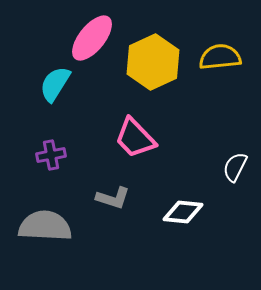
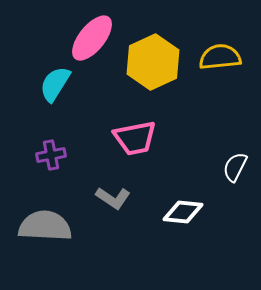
pink trapezoid: rotated 57 degrees counterclockwise
gray L-shape: rotated 16 degrees clockwise
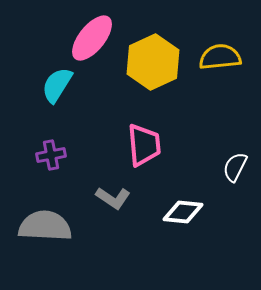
cyan semicircle: moved 2 px right, 1 px down
pink trapezoid: moved 9 px right, 7 px down; rotated 84 degrees counterclockwise
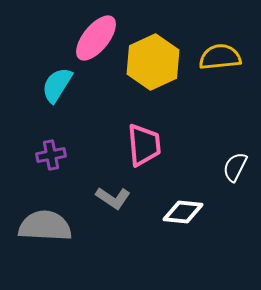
pink ellipse: moved 4 px right
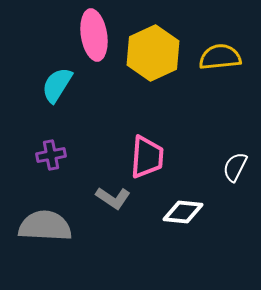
pink ellipse: moved 2 px left, 3 px up; rotated 48 degrees counterclockwise
yellow hexagon: moved 9 px up
pink trapezoid: moved 3 px right, 12 px down; rotated 9 degrees clockwise
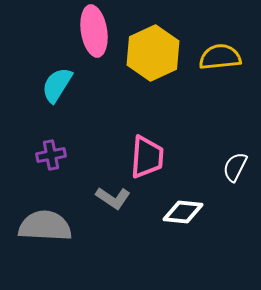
pink ellipse: moved 4 px up
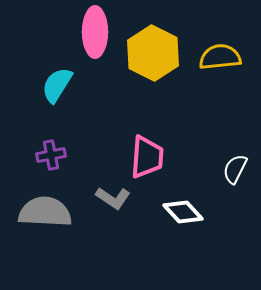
pink ellipse: moved 1 px right, 1 px down; rotated 9 degrees clockwise
yellow hexagon: rotated 8 degrees counterclockwise
white semicircle: moved 2 px down
white diamond: rotated 42 degrees clockwise
gray semicircle: moved 14 px up
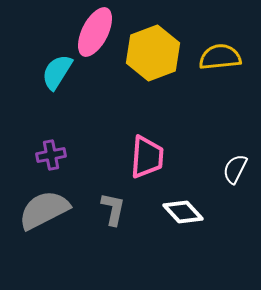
pink ellipse: rotated 27 degrees clockwise
yellow hexagon: rotated 12 degrees clockwise
cyan semicircle: moved 13 px up
gray L-shape: moved 11 px down; rotated 112 degrees counterclockwise
gray semicircle: moved 1 px left, 2 px up; rotated 30 degrees counterclockwise
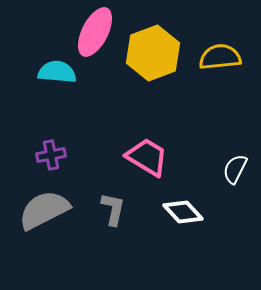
cyan semicircle: rotated 63 degrees clockwise
pink trapezoid: rotated 63 degrees counterclockwise
